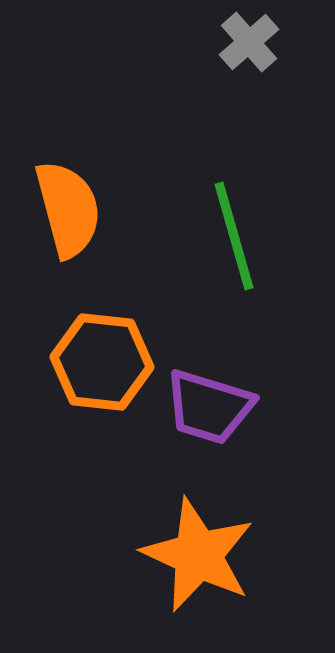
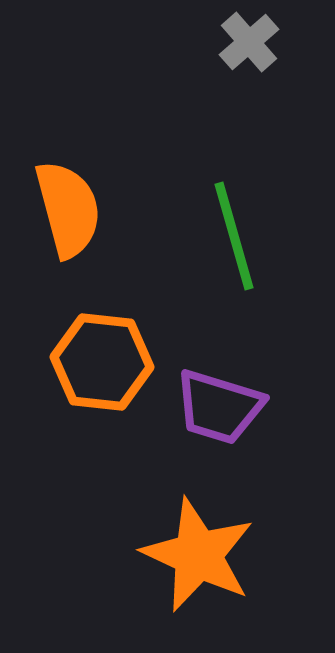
purple trapezoid: moved 10 px right
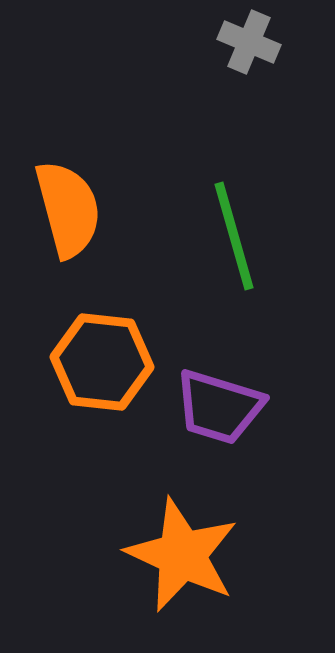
gray cross: rotated 26 degrees counterclockwise
orange star: moved 16 px left
